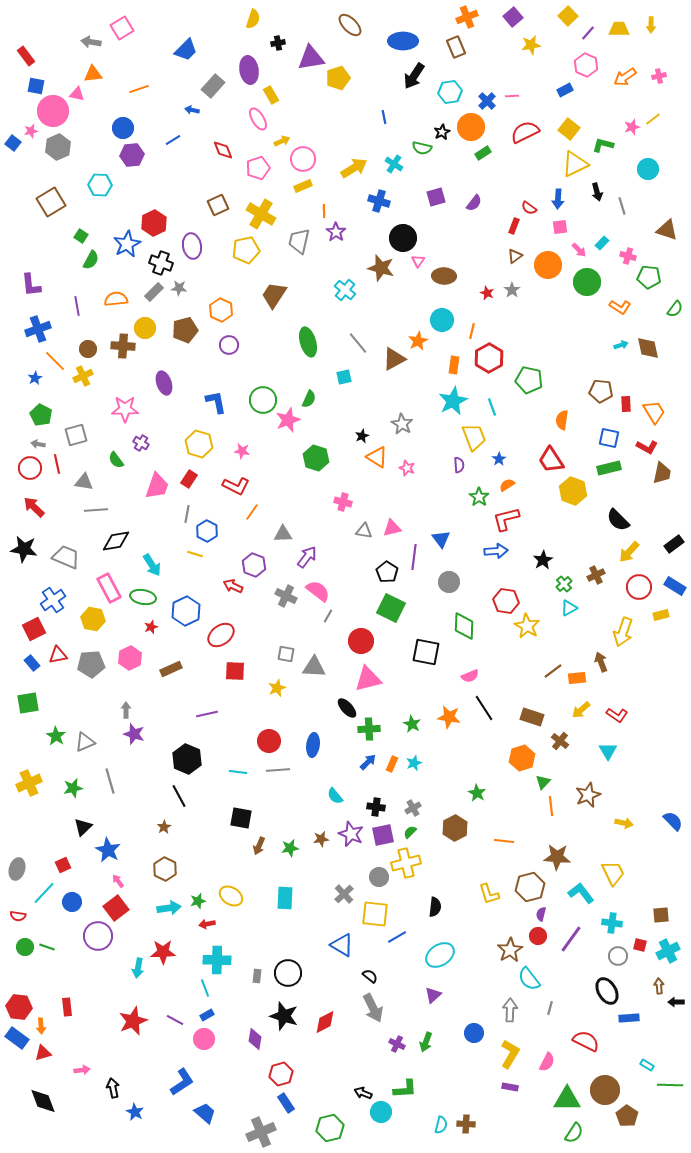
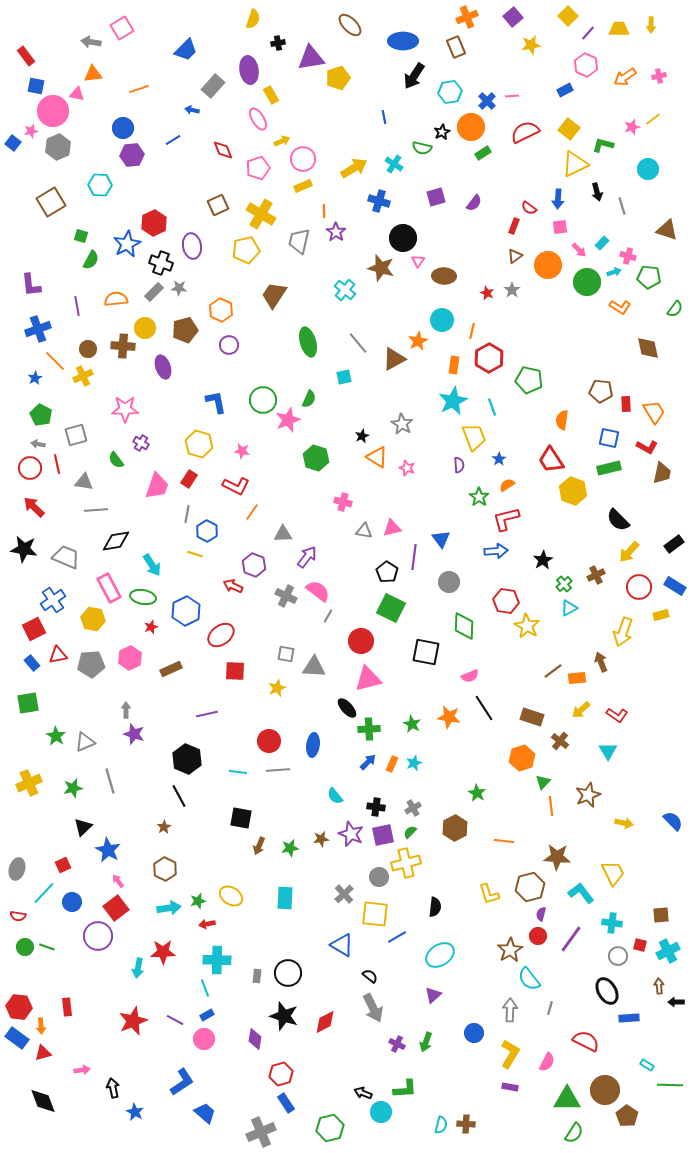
green square at (81, 236): rotated 16 degrees counterclockwise
cyan arrow at (621, 345): moved 7 px left, 73 px up
purple ellipse at (164, 383): moved 1 px left, 16 px up
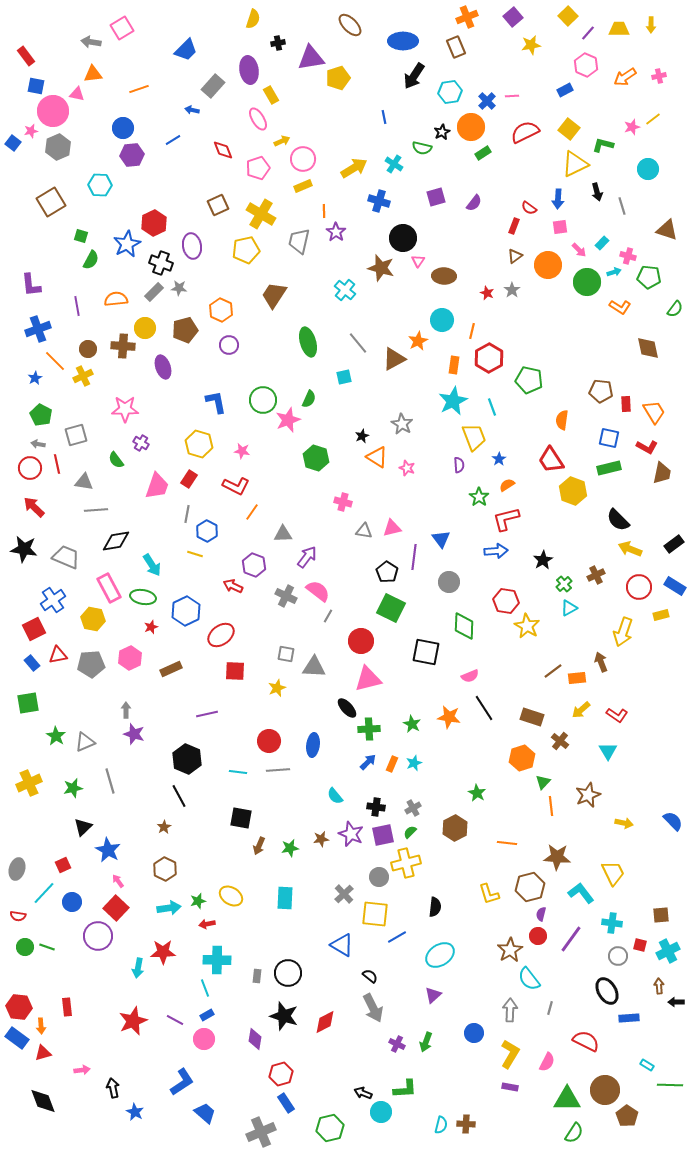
yellow arrow at (629, 552): moved 1 px right, 3 px up; rotated 70 degrees clockwise
orange line at (504, 841): moved 3 px right, 2 px down
red square at (116, 908): rotated 10 degrees counterclockwise
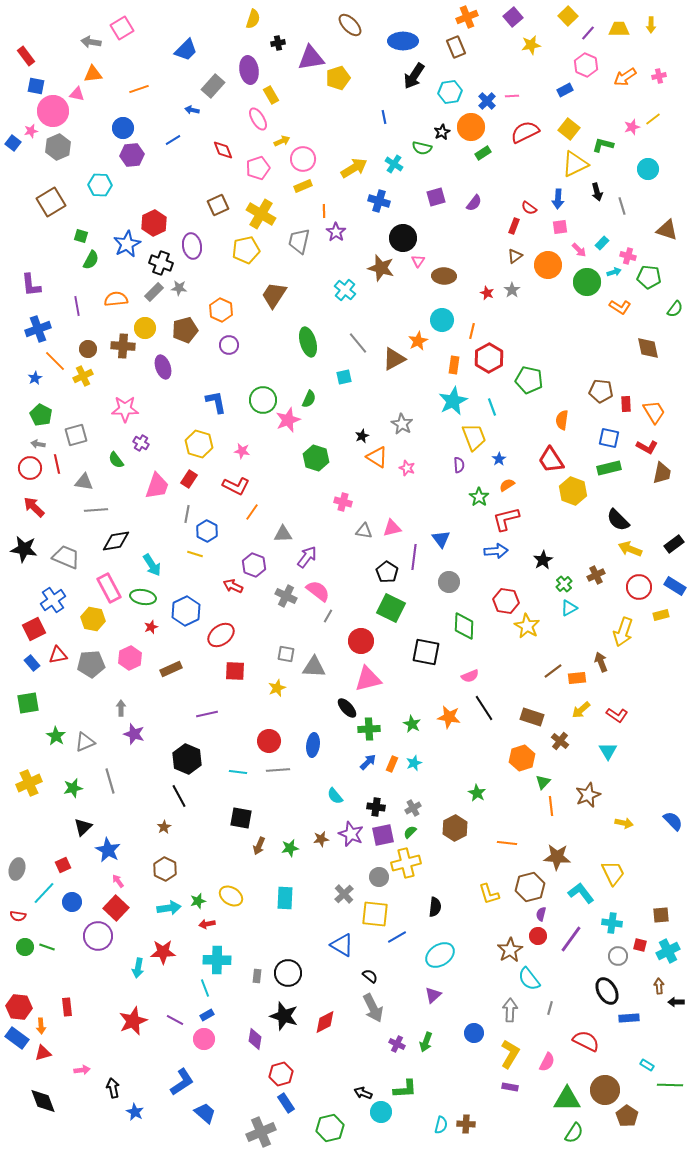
gray arrow at (126, 710): moved 5 px left, 2 px up
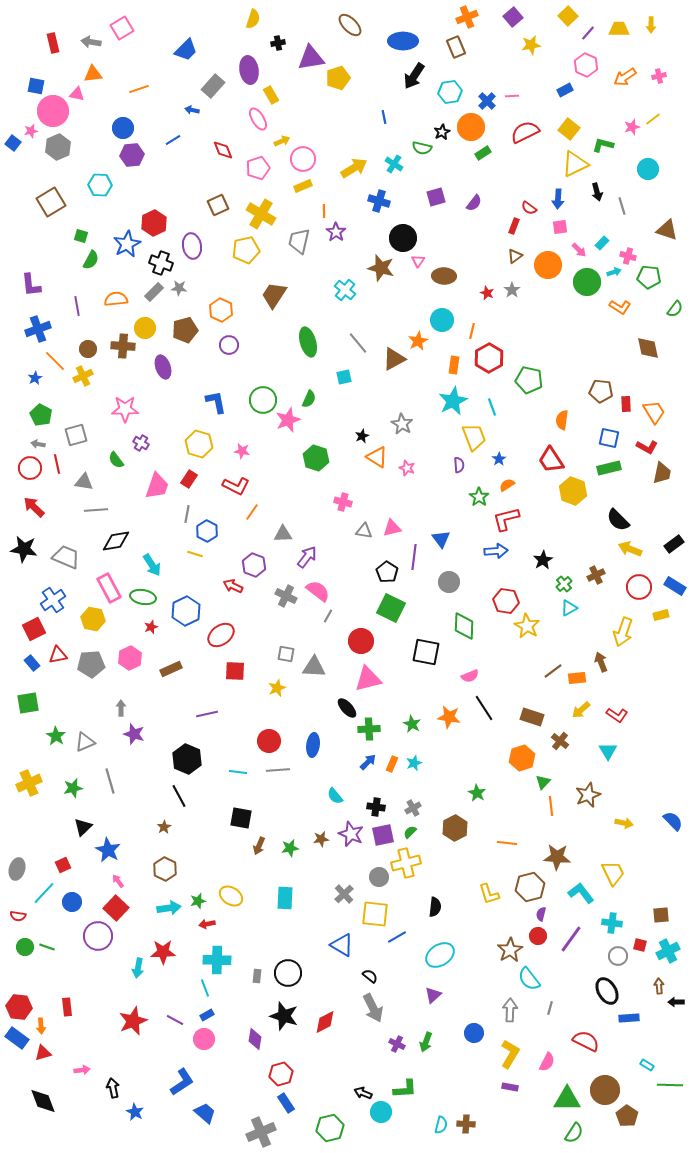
red rectangle at (26, 56): moved 27 px right, 13 px up; rotated 24 degrees clockwise
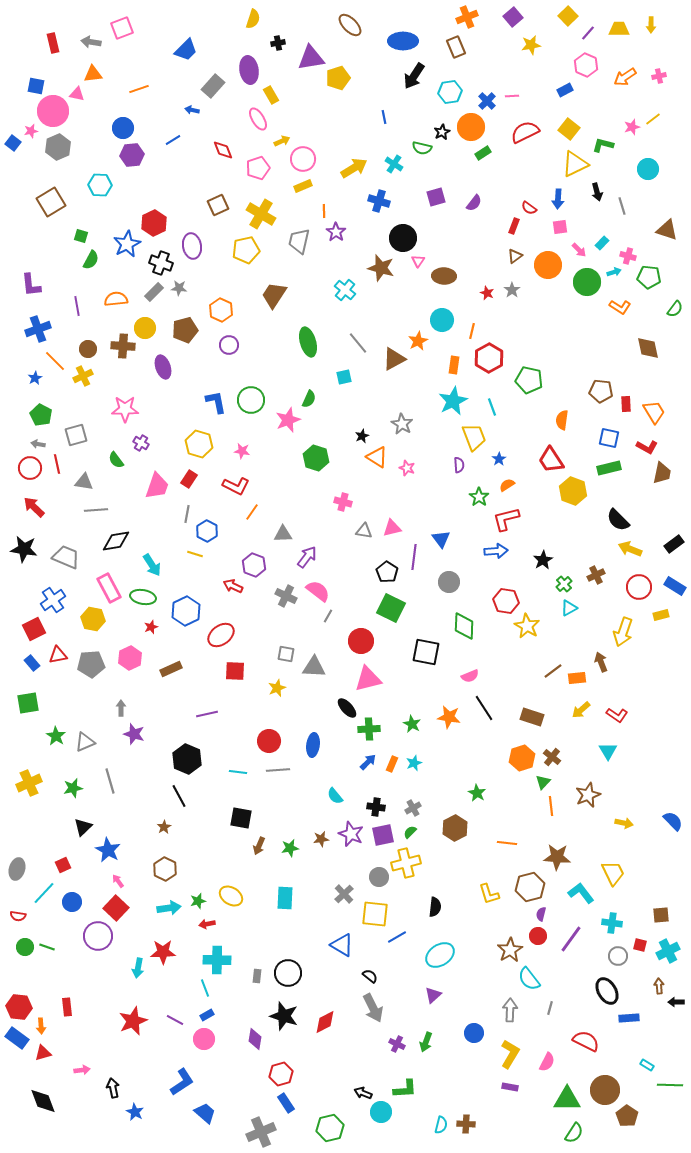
pink square at (122, 28): rotated 10 degrees clockwise
green circle at (263, 400): moved 12 px left
brown cross at (560, 741): moved 8 px left, 16 px down
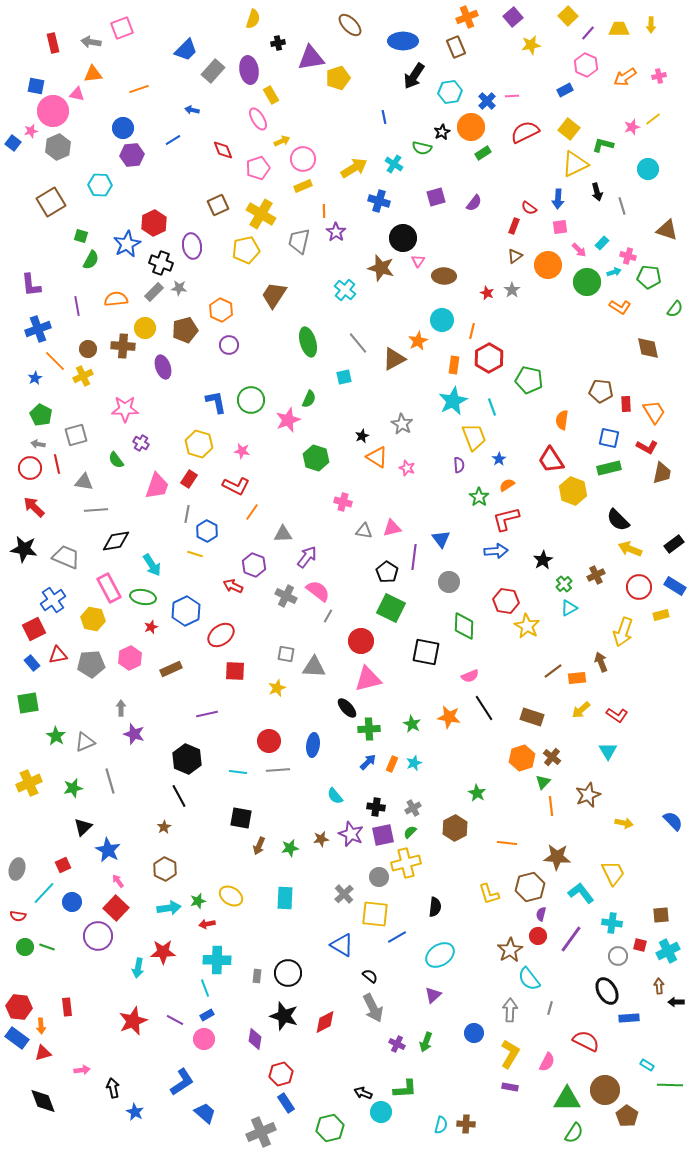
gray rectangle at (213, 86): moved 15 px up
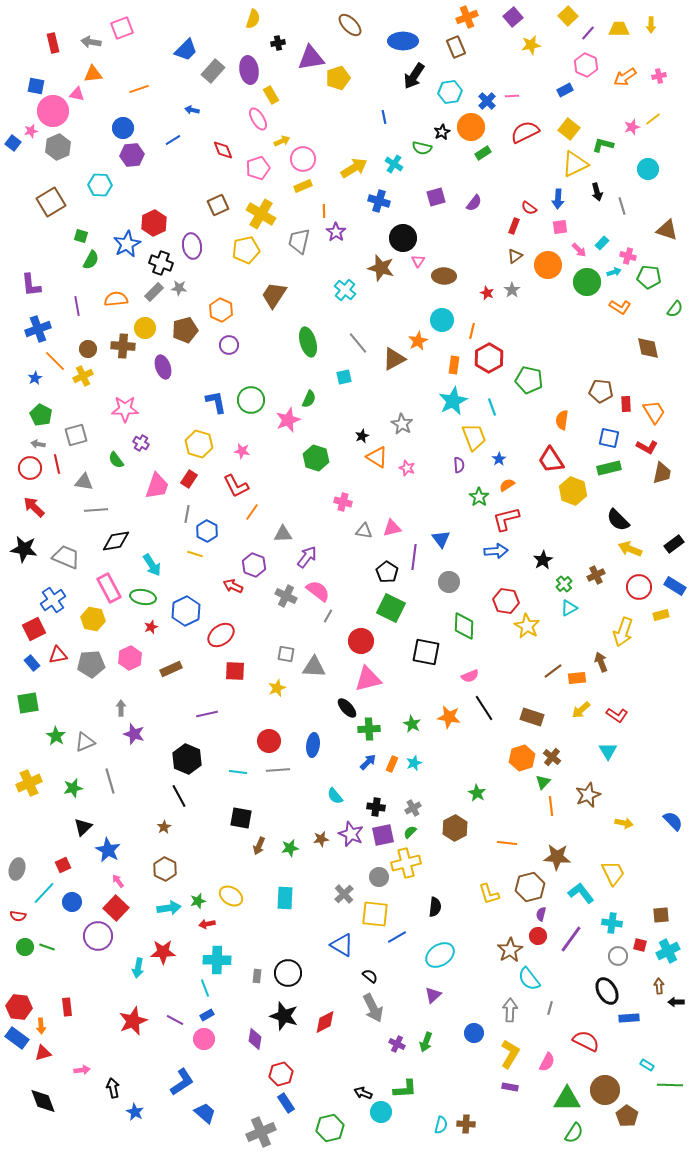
red L-shape at (236, 486): rotated 36 degrees clockwise
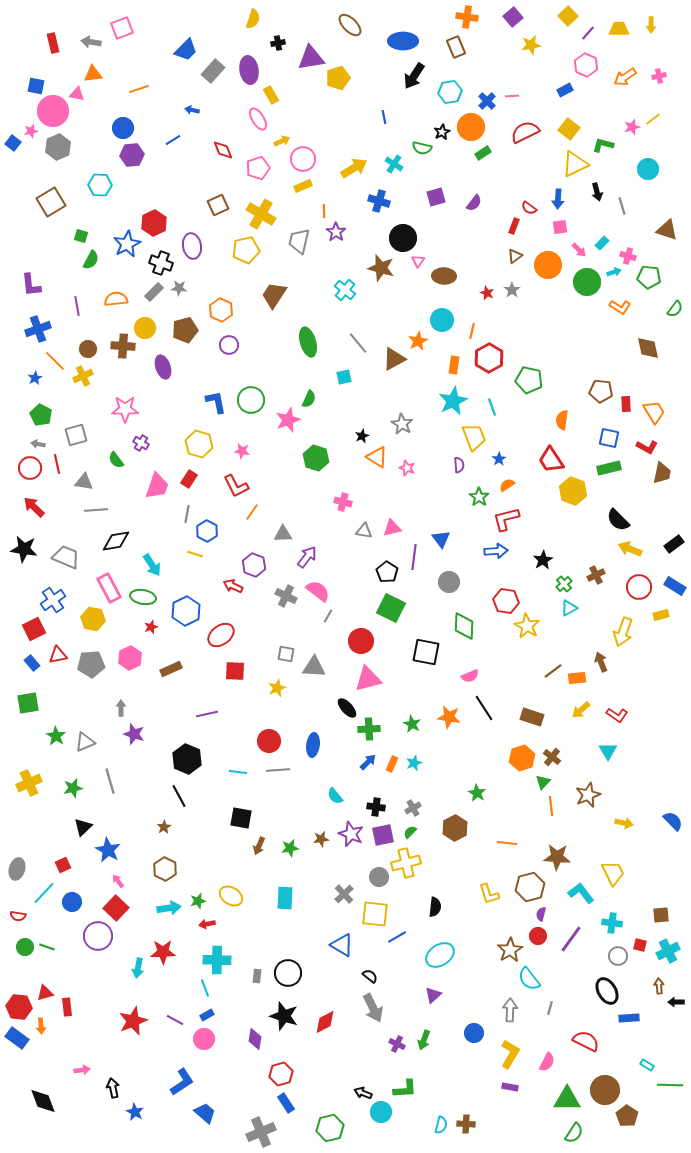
orange cross at (467, 17): rotated 30 degrees clockwise
green arrow at (426, 1042): moved 2 px left, 2 px up
red triangle at (43, 1053): moved 2 px right, 60 px up
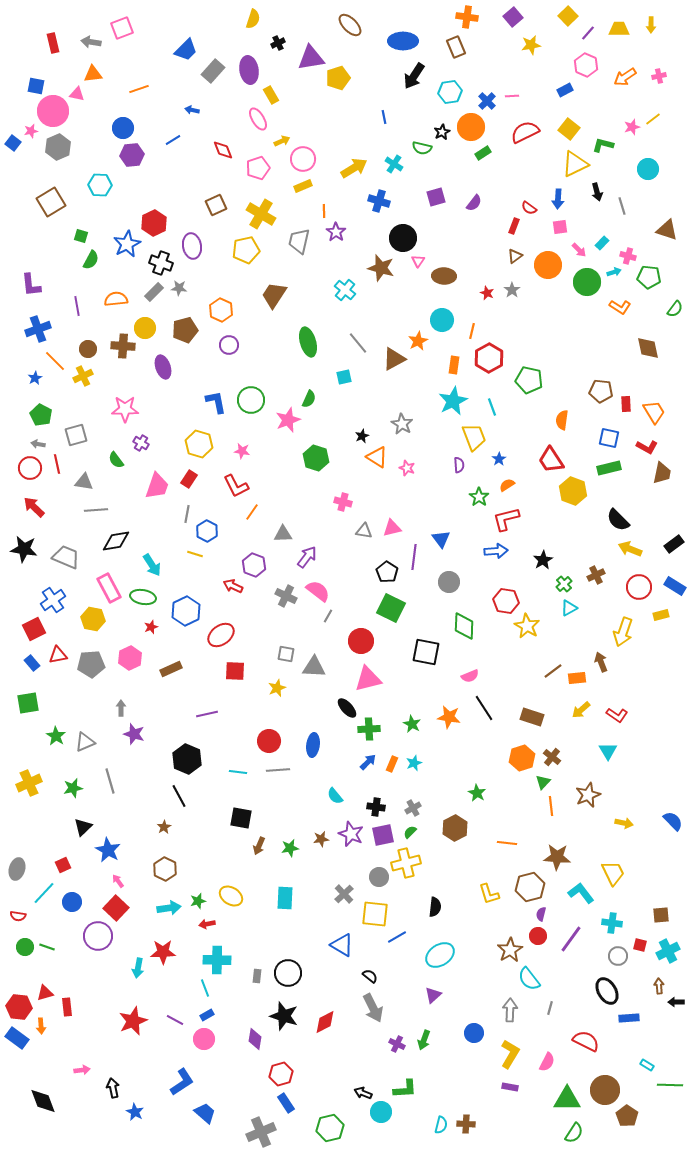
black cross at (278, 43): rotated 16 degrees counterclockwise
brown square at (218, 205): moved 2 px left
